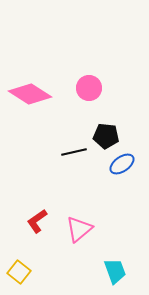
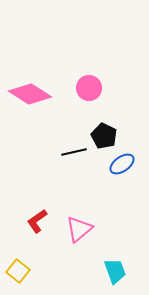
black pentagon: moved 2 px left; rotated 20 degrees clockwise
yellow square: moved 1 px left, 1 px up
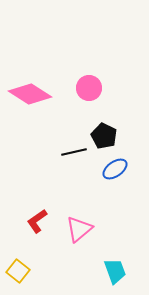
blue ellipse: moved 7 px left, 5 px down
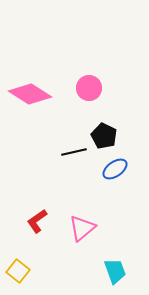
pink triangle: moved 3 px right, 1 px up
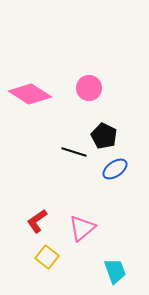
black line: rotated 30 degrees clockwise
yellow square: moved 29 px right, 14 px up
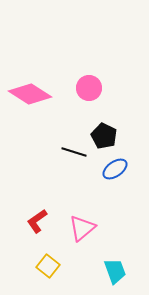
yellow square: moved 1 px right, 9 px down
